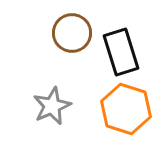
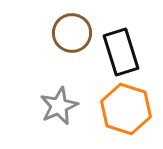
gray star: moved 7 px right
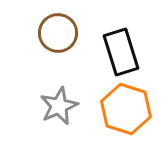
brown circle: moved 14 px left
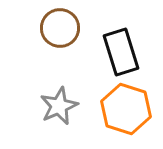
brown circle: moved 2 px right, 5 px up
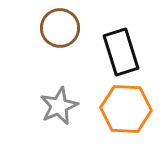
orange hexagon: rotated 15 degrees counterclockwise
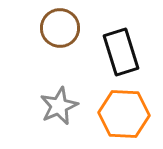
orange hexagon: moved 2 px left, 5 px down
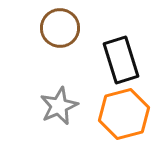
black rectangle: moved 8 px down
orange hexagon: rotated 18 degrees counterclockwise
